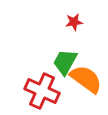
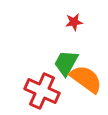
green trapezoid: moved 1 px right, 1 px down
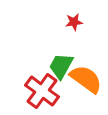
green trapezoid: moved 5 px left, 3 px down
red cross: rotated 12 degrees clockwise
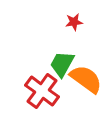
green trapezoid: moved 1 px right, 2 px up
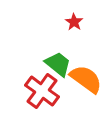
red star: rotated 30 degrees counterclockwise
green trapezoid: moved 4 px left; rotated 100 degrees clockwise
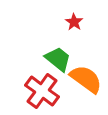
green trapezoid: moved 5 px up
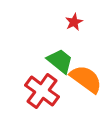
red star: rotated 12 degrees clockwise
green trapezoid: moved 2 px right, 2 px down
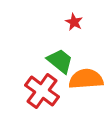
red star: rotated 18 degrees counterclockwise
orange semicircle: rotated 40 degrees counterclockwise
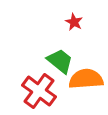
red cross: moved 3 px left
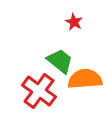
orange semicircle: moved 1 px left
